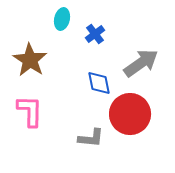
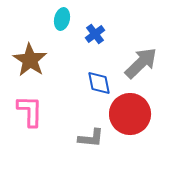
gray arrow: rotated 9 degrees counterclockwise
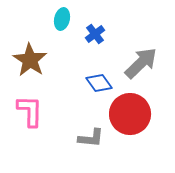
blue diamond: rotated 24 degrees counterclockwise
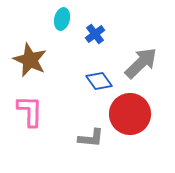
brown star: rotated 8 degrees counterclockwise
blue diamond: moved 2 px up
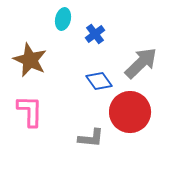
cyan ellipse: moved 1 px right
red circle: moved 2 px up
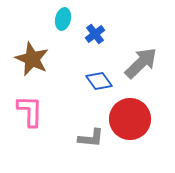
brown star: moved 2 px right, 1 px up
red circle: moved 7 px down
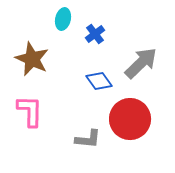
gray L-shape: moved 3 px left, 1 px down
